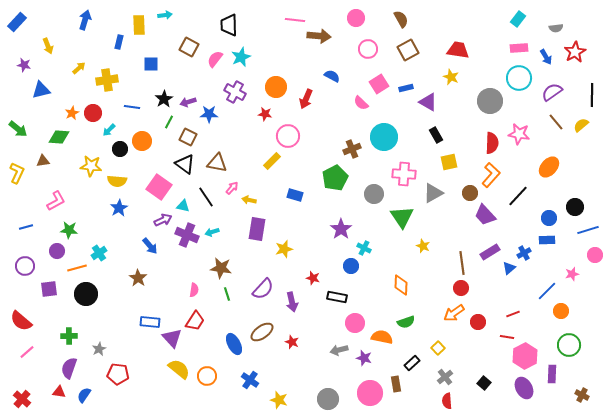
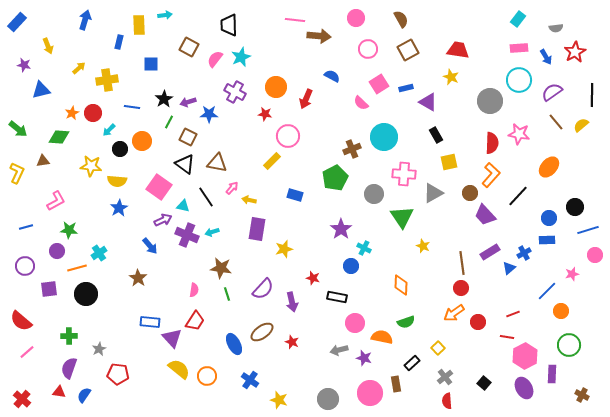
cyan circle at (519, 78): moved 2 px down
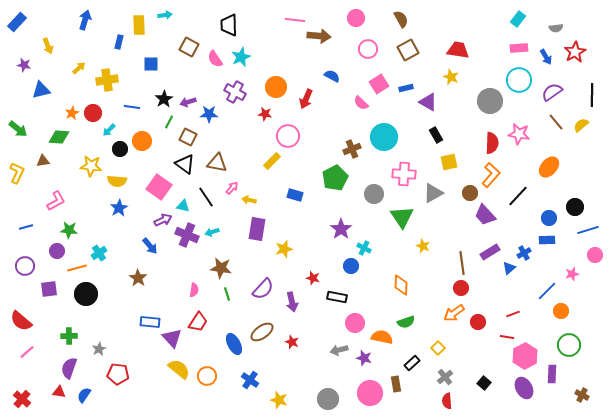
pink semicircle at (215, 59): rotated 72 degrees counterclockwise
red trapezoid at (195, 321): moved 3 px right, 1 px down
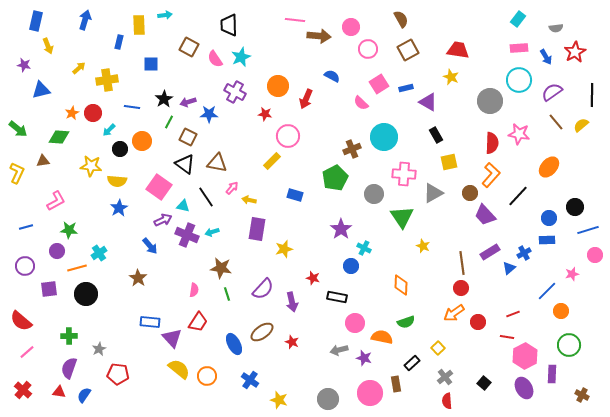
pink circle at (356, 18): moved 5 px left, 9 px down
blue rectangle at (17, 22): moved 19 px right, 1 px up; rotated 30 degrees counterclockwise
orange circle at (276, 87): moved 2 px right, 1 px up
red cross at (22, 399): moved 1 px right, 9 px up
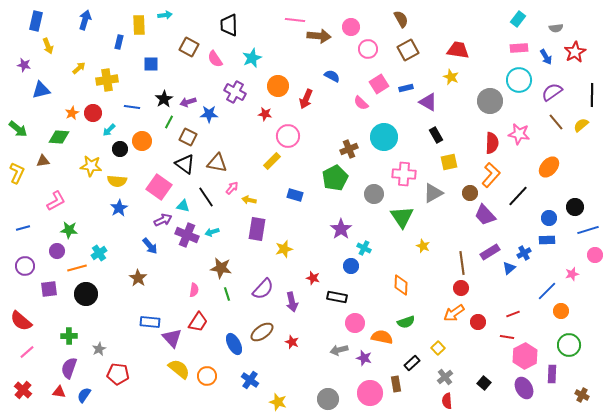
cyan star at (241, 57): moved 11 px right, 1 px down
brown cross at (352, 149): moved 3 px left
blue line at (26, 227): moved 3 px left, 1 px down
yellow star at (279, 400): moved 1 px left, 2 px down
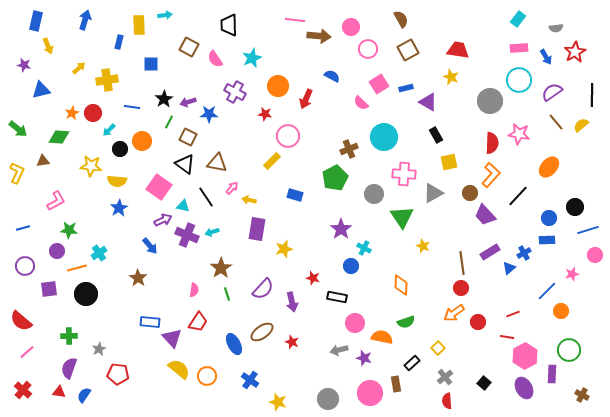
brown star at (221, 268): rotated 30 degrees clockwise
green circle at (569, 345): moved 5 px down
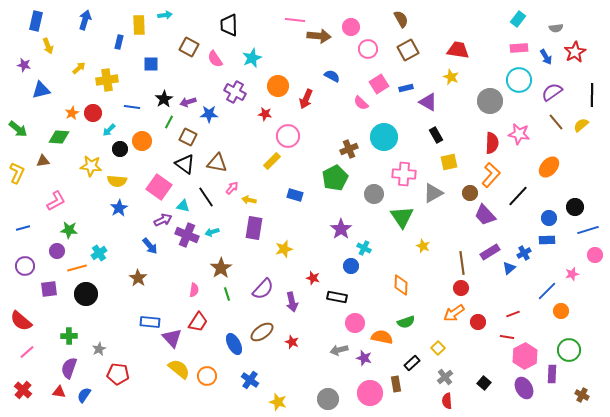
purple rectangle at (257, 229): moved 3 px left, 1 px up
